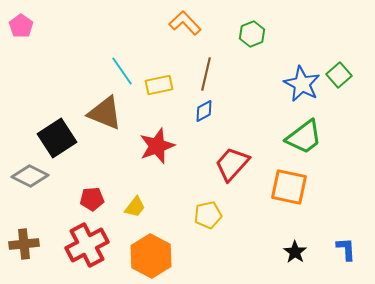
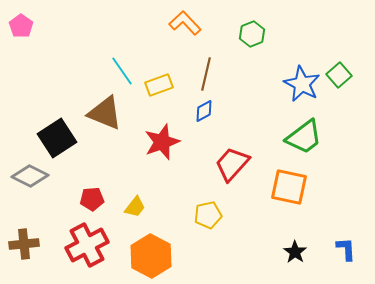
yellow rectangle: rotated 8 degrees counterclockwise
red star: moved 5 px right, 4 px up
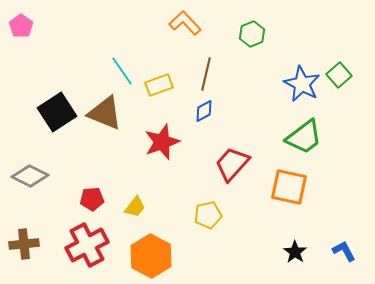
black square: moved 26 px up
blue L-shape: moved 2 px left, 2 px down; rotated 25 degrees counterclockwise
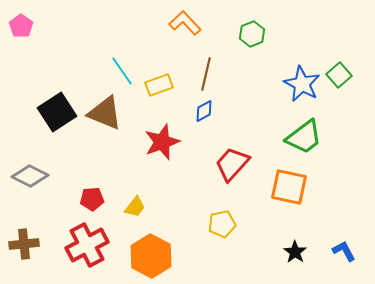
yellow pentagon: moved 14 px right, 9 px down
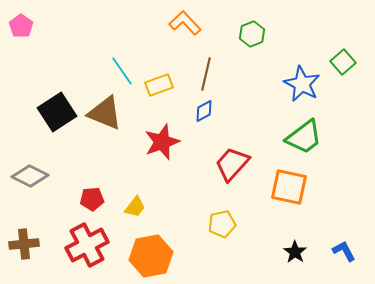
green square: moved 4 px right, 13 px up
orange hexagon: rotated 21 degrees clockwise
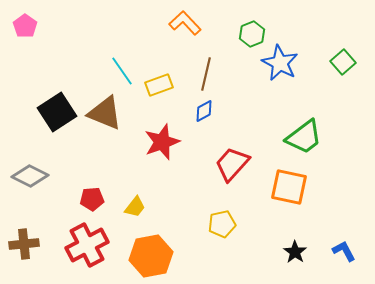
pink pentagon: moved 4 px right
blue star: moved 22 px left, 21 px up
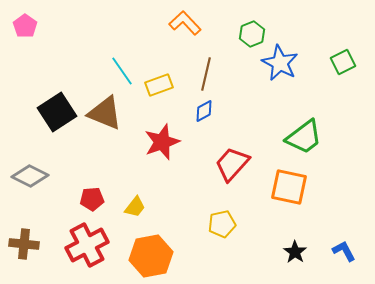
green square: rotated 15 degrees clockwise
brown cross: rotated 12 degrees clockwise
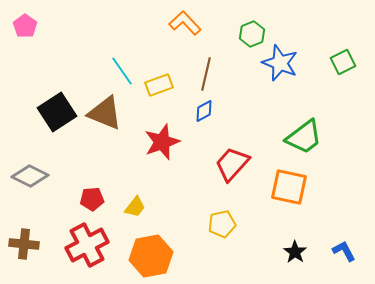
blue star: rotated 6 degrees counterclockwise
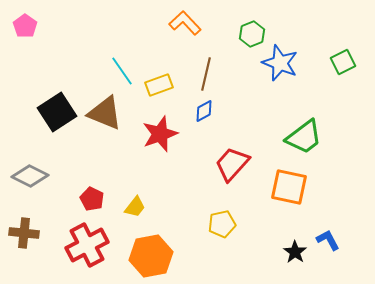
red star: moved 2 px left, 8 px up
red pentagon: rotated 30 degrees clockwise
brown cross: moved 11 px up
blue L-shape: moved 16 px left, 11 px up
